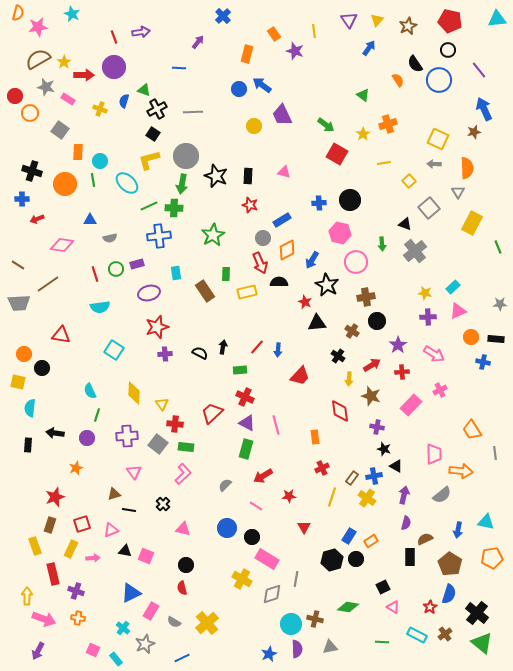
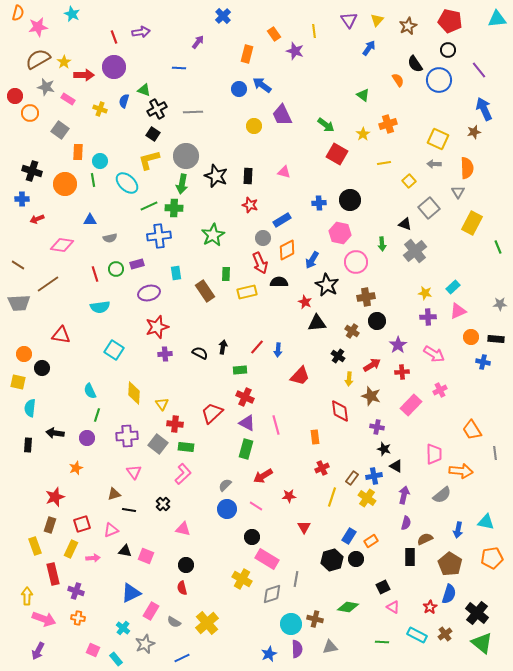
blue circle at (227, 528): moved 19 px up
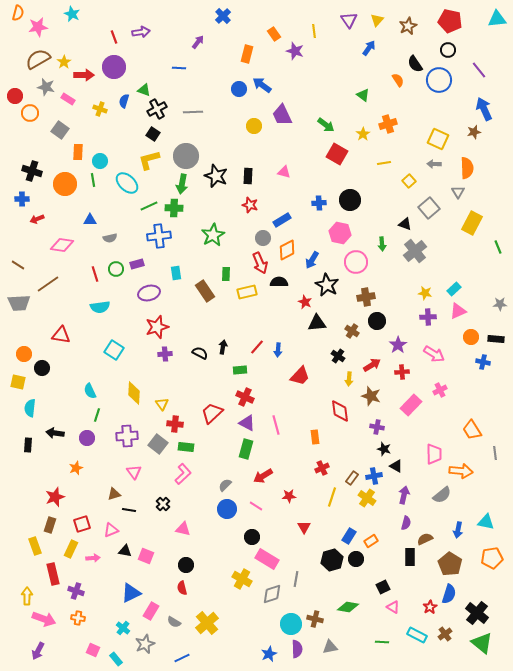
cyan rectangle at (453, 287): moved 1 px right, 2 px down
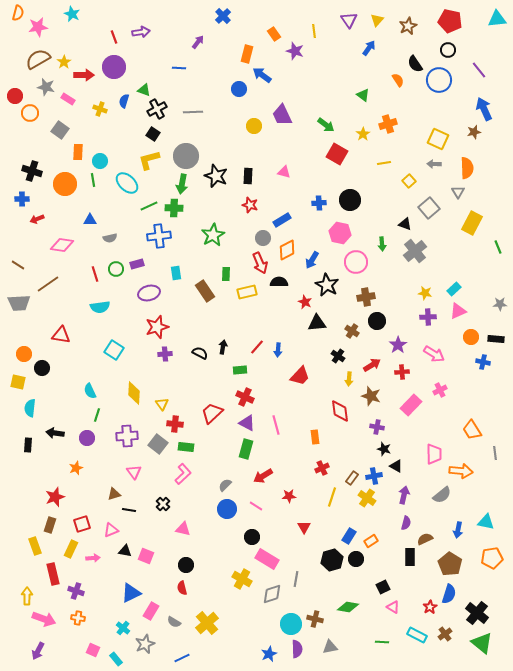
blue arrow at (262, 85): moved 10 px up
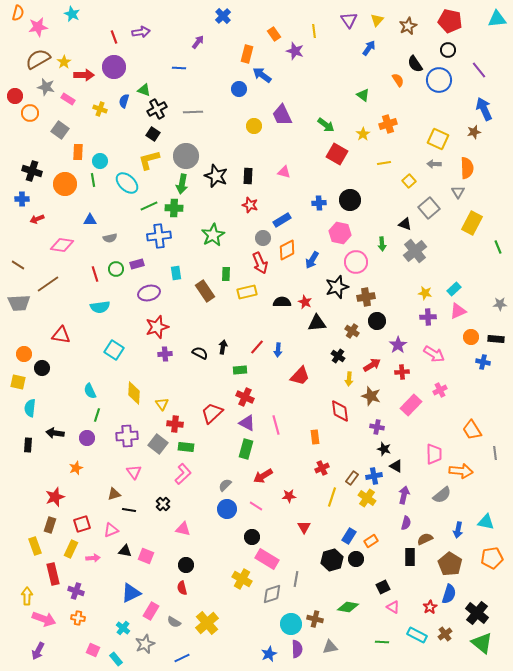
black semicircle at (279, 282): moved 3 px right, 20 px down
black star at (327, 285): moved 10 px right, 2 px down; rotated 25 degrees clockwise
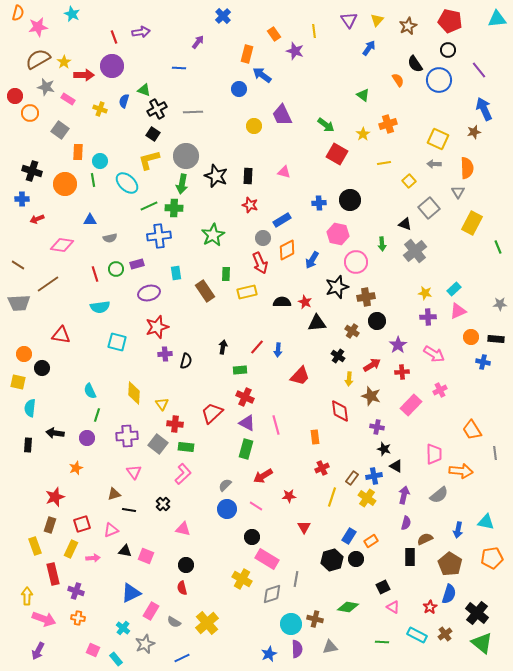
purple circle at (114, 67): moved 2 px left, 1 px up
pink hexagon at (340, 233): moved 2 px left, 1 px down
cyan square at (114, 350): moved 3 px right, 8 px up; rotated 18 degrees counterclockwise
black semicircle at (200, 353): moved 14 px left, 8 px down; rotated 77 degrees clockwise
gray semicircle at (442, 495): moved 3 px left
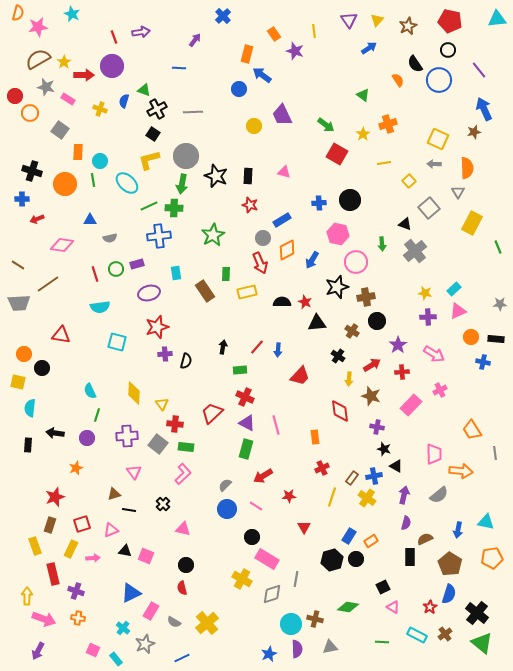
purple arrow at (198, 42): moved 3 px left, 2 px up
blue arrow at (369, 48): rotated 21 degrees clockwise
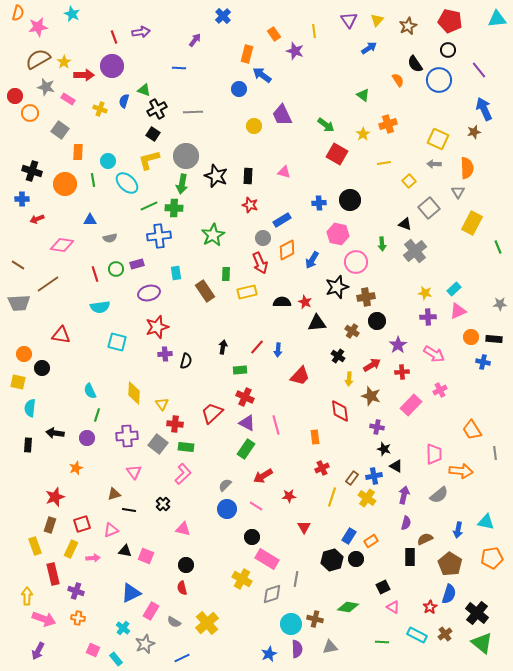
cyan circle at (100, 161): moved 8 px right
black rectangle at (496, 339): moved 2 px left
green rectangle at (246, 449): rotated 18 degrees clockwise
